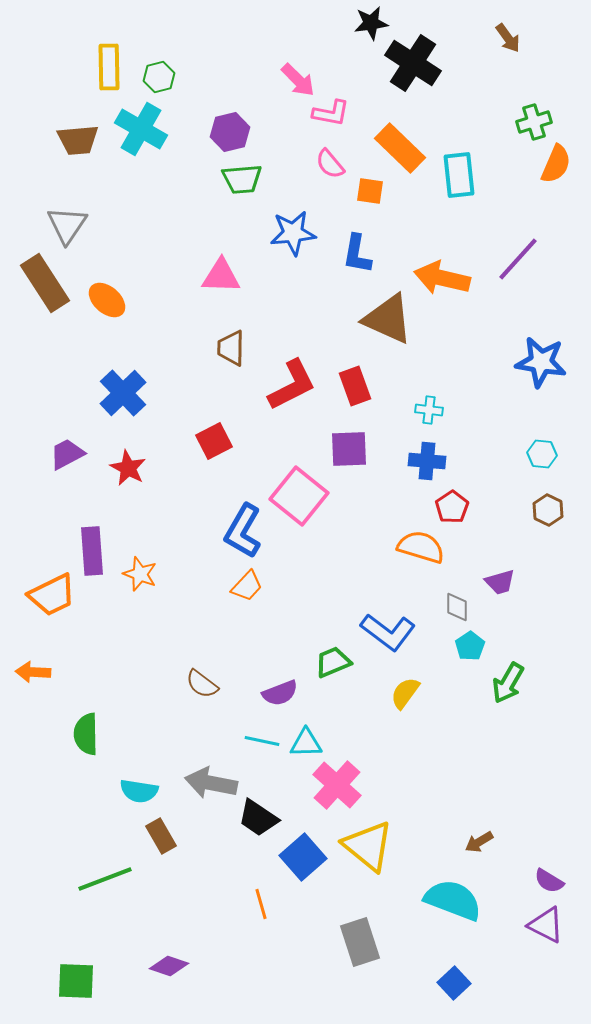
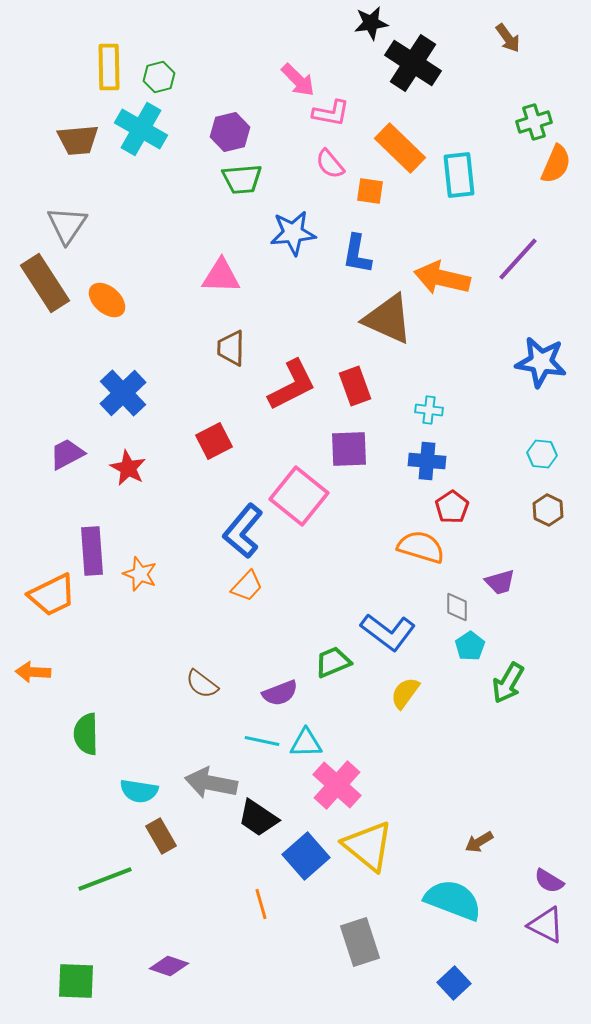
blue L-shape at (243, 531): rotated 10 degrees clockwise
blue square at (303, 857): moved 3 px right, 1 px up
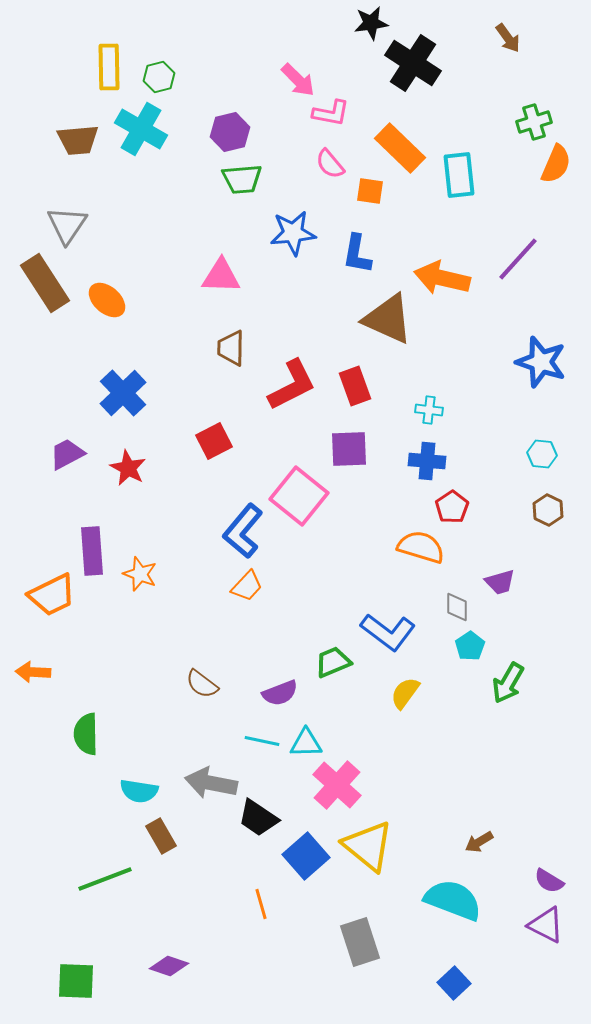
blue star at (541, 362): rotated 9 degrees clockwise
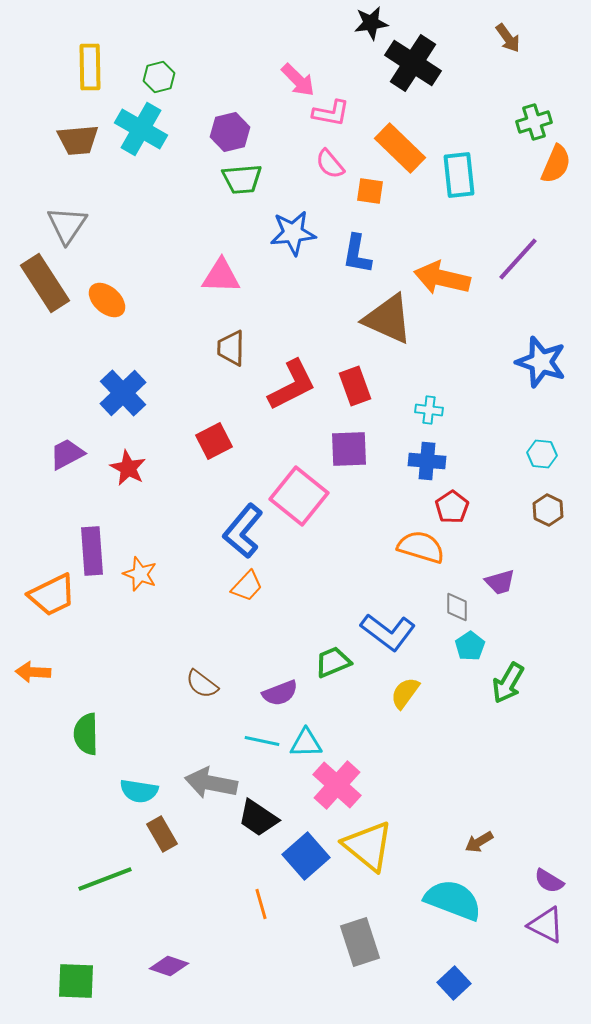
yellow rectangle at (109, 67): moved 19 px left
brown rectangle at (161, 836): moved 1 px right, 2 px up
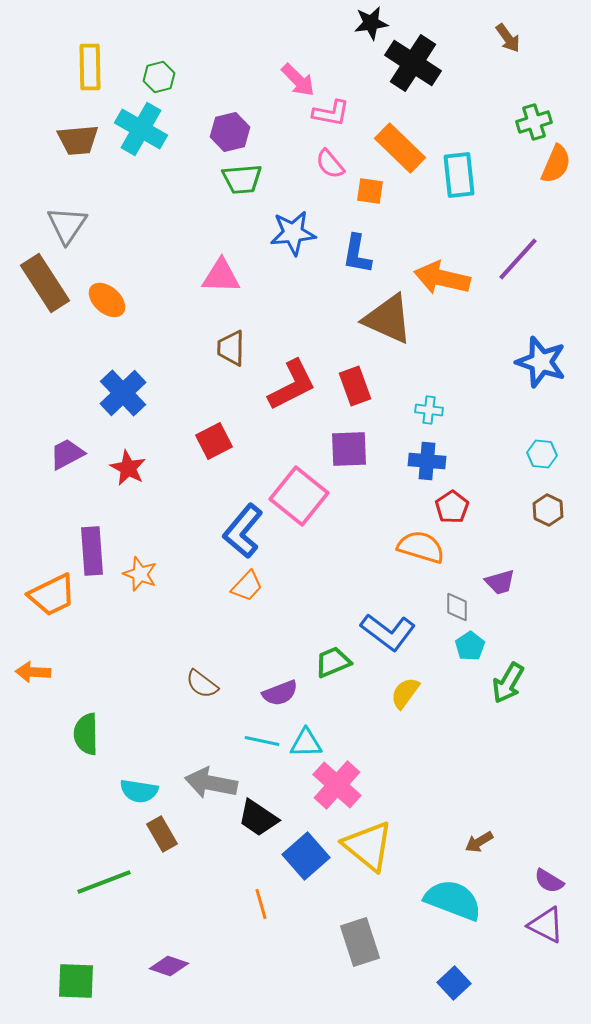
green line at (105, 879): moved 1 px left, 3 px down
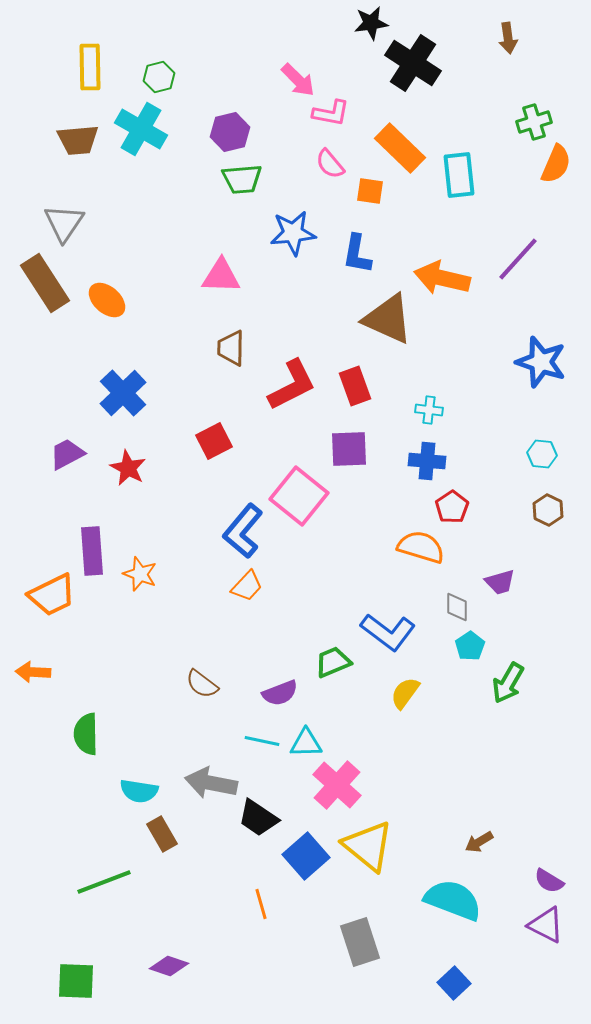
brown arrow at (508, 38): rotated 28 degrees clockwise
gray triangle at (67, 225): moved 3 px left, 2 px up
